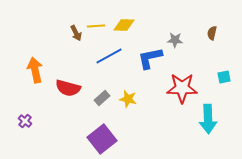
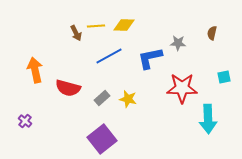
gray star: moved 3 px right, 3 px down
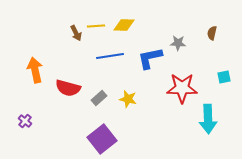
blue line: moved 1 px right; rotated 20 degrees clockwise
gray rectangle: moved 3 px left
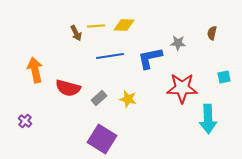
purple square: rotated 20 degrees counterclockwise
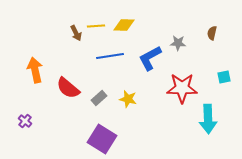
blue L-shape: rotated 16 degrees counterclockwise
red semicircle: rotated 25 degrees clockwise
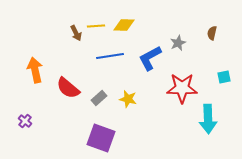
gray star: rotated 28 degrees counterclockwise
purple square: moved 1 px left, 1 px up; rotated 12 degrees counterclockwise
